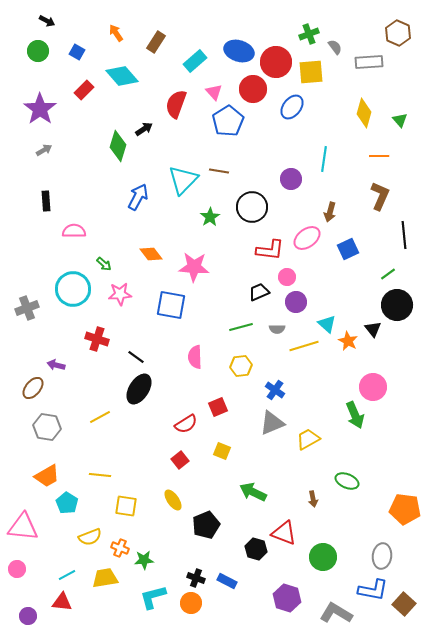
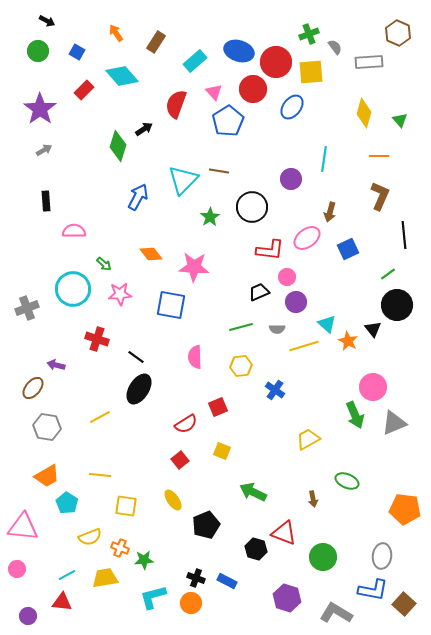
gray triangle at (272, 423): moved 122 px right
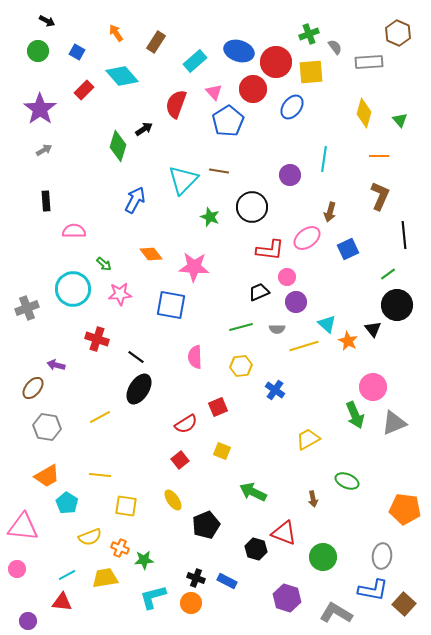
purple circle at (291, 179): moved 1 px left, 4 px up
blue arrow at (138, 197): moved 3 px left, 3 px down
green star at (210, 217): rotated 18 degrees counterclockwise
purple circle at (28, 616): moved 5 px down
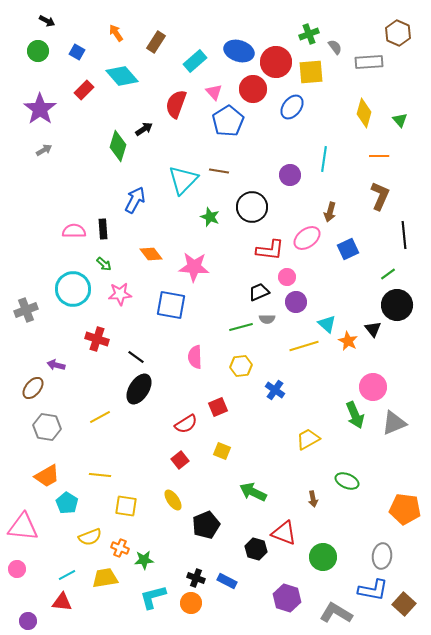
black rectangle at (46, 201): moved 57 px right, 28 px down
gray cross at (27, 308): moved 1 px left, 2 px down
gray semicircle at (277, 329): moved 10 px left, 10 px up
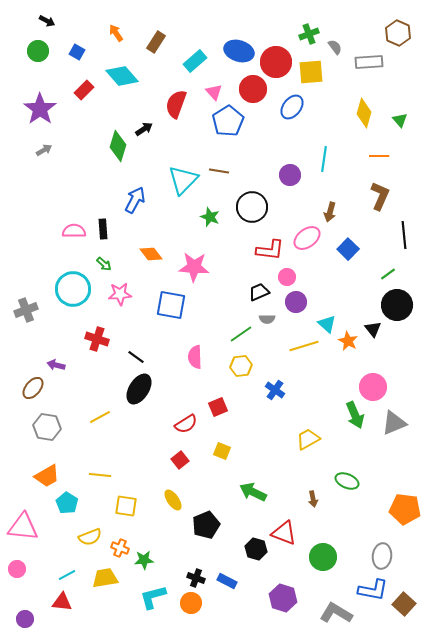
blue square at (348, 249): rotated 20 degrees counterclockwise
green line at (241, 327): moved 7 px down; rotated 20 degrees counterclockwise
purple hexagon at (287, 598): moved 4 px left
purple circle at (28, 621): moved 3 px left, 2 px up
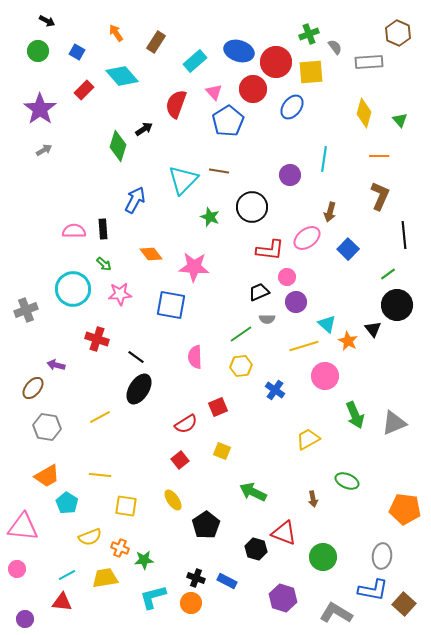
pink circle at (373, 387): moved 48 px left, 11 px up
black pentagon at (206, 525): rotated 12 degrees counterclockwise
